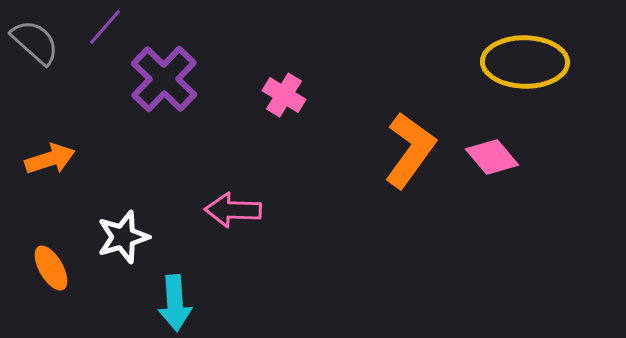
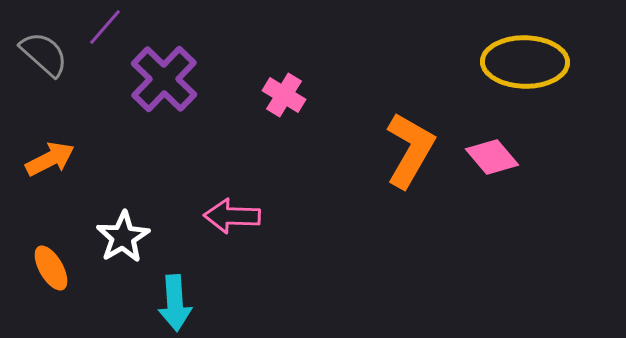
gray semicircle: moved 9 px right, 12 px down
orange L-shape: rotated 6 degrees counterclockwise
orange arrow: rotated 9 degrees counterclockwise
pink arrow: moved 1 px left, 6 px down
white star: rotated 14 degrees counterclockwise
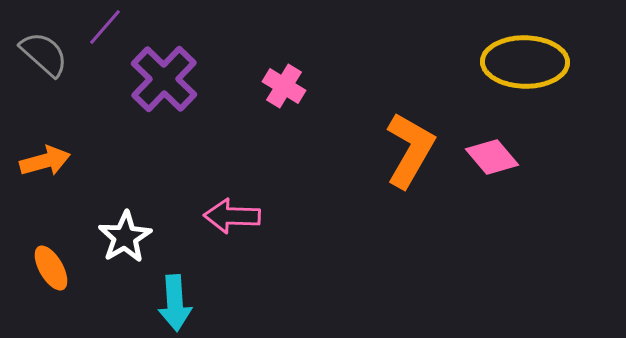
pink cross: moved 9 px up
orange arrow: moved 5 px left, 2 px down; rotated 12 degrees clockwise
white star: moved 2 px right
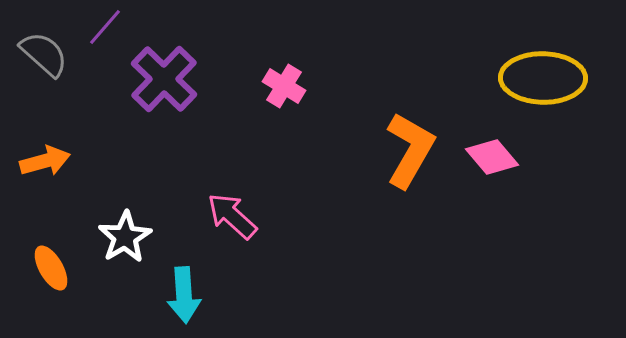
yellow ellipse: moved 18 px right, 16 px down
pink arrow: rotated 40 degrees clockwise
cyan arrow: moved 9 px right, 8 px up
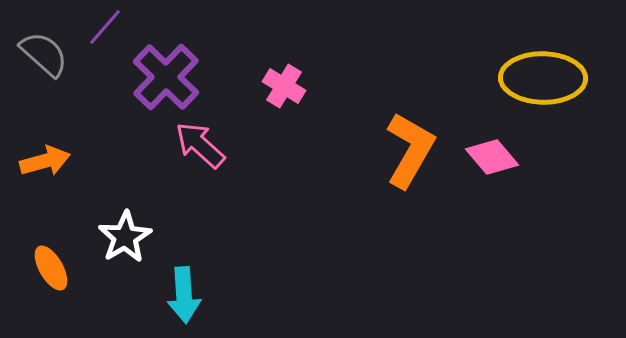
purple cross: moved 2 px right, 2 px up
pink arrow: moved 32 px left, 71 px up
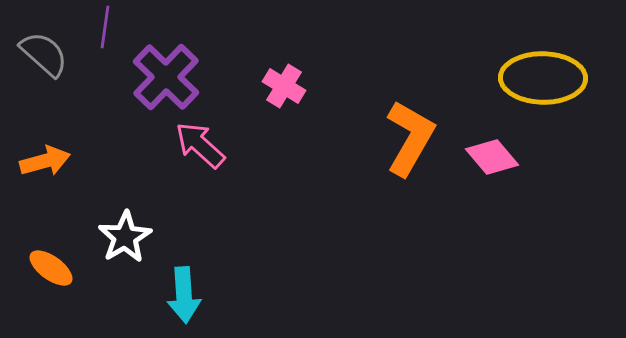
purple line: rotated 33 degrees counterclockwise
orange L-shape: moved 12 px up
orange ellipse: rotated 24 degrees counterclockwise
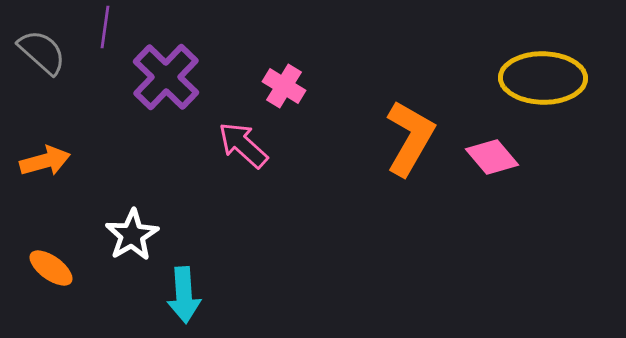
gray semicircle: moved 2 px left, 2 px up
pink arrow: moved 43 px right
white star: moved 7 px right, 2 px up
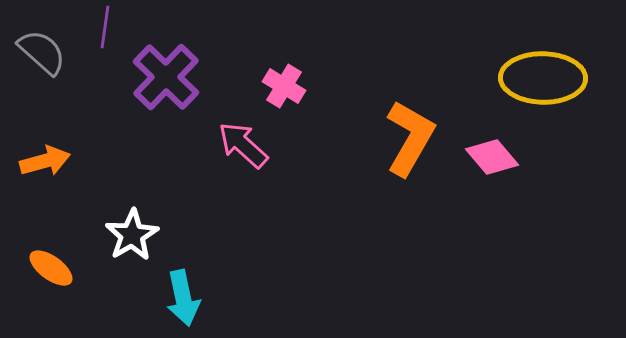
cyan arrow: moved 1 px left, 3 px down; rotated 8 degrees counterclockwise
